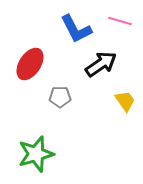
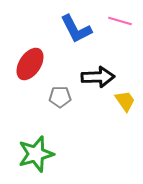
black arrow: moved 3 px left, 13 px down; rotated 32 degrees clockwise
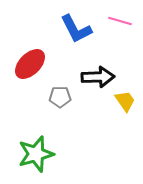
red ellipse: rotated 12 degrees clockwise
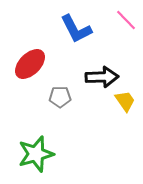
pink line: moved 6 px right, 1 px up; rotated 30 degrees clockwise
black arrow: moved 4 px right
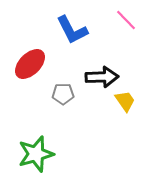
blue L-shape: moved 4 px left, 1 px down
gray pentagon: moved 3 px right, 3 px up
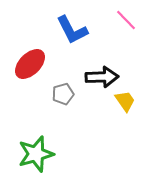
gray pentagon: rotated 15 degrees counterclockwise
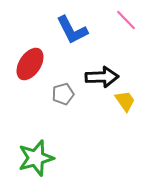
red ellipse: rotated 12 degrees counterclockwise
green star: moved 4 px down
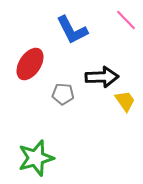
gray pentagon: rotated 20 degrees clockwise
